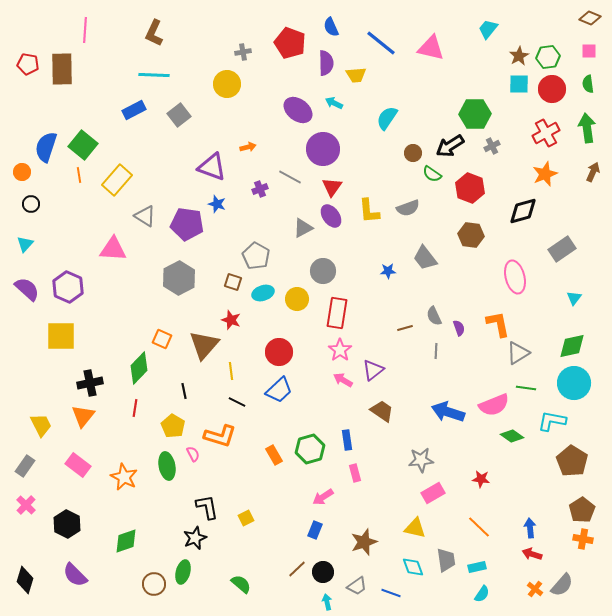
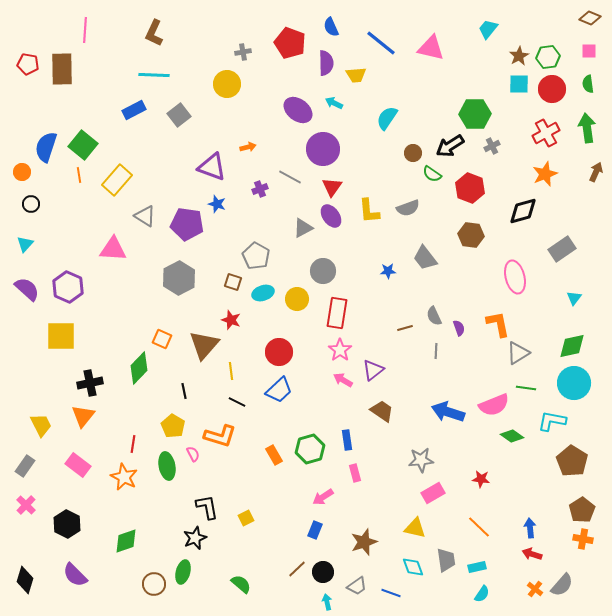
brown arrow at (593, 172): moved 3 px right
red line at (135, 408): moved 2 px left, 36 px down
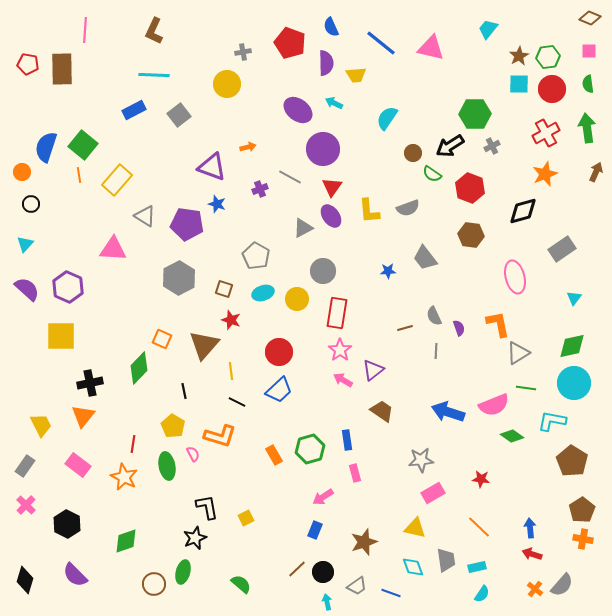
brown L-shape at (154, 33): moved 2 px up
brown square at (233, 282): moved 9 px left, 7 px down
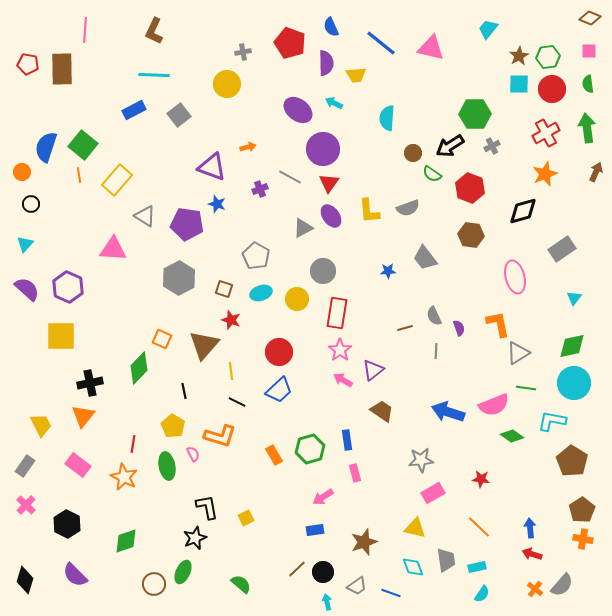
cyan semicircle at (387, 118): rotated 30 degrees counterclockwise
red triangle at (332, 187): moved 3 px left, 4 px up
cyan ellipse at (263, 293): moved 2 px left
blue rectangle at (315, 530): rotated 60 degrees clockwise
green ellipse at (183, 572): rotated 10 degrees clockwise
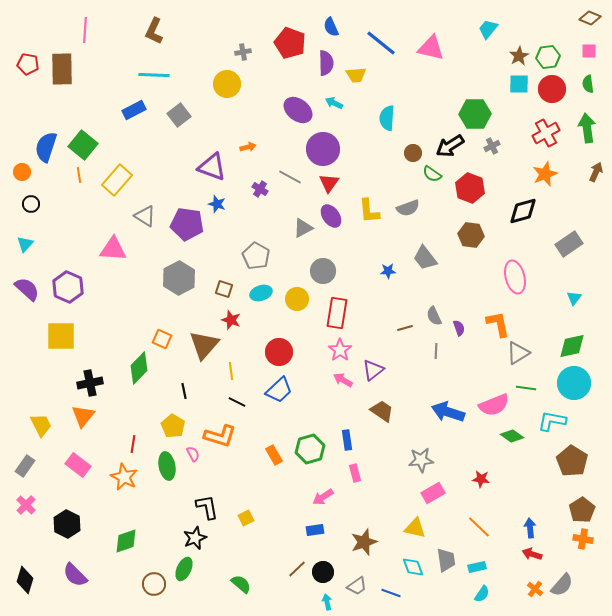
purple cross at (260, 189): rotated 35 degrees counterclockwise
gray rectangle at (562, 249): moved 7 px right, 5 px up
green ellipse at (183, 572): moved 1 px right, 3 px up
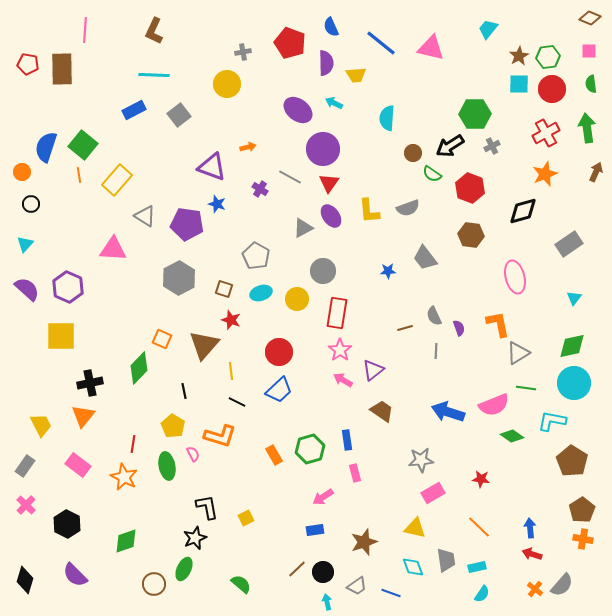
green semicircle at (588, 84): moved 3 px right
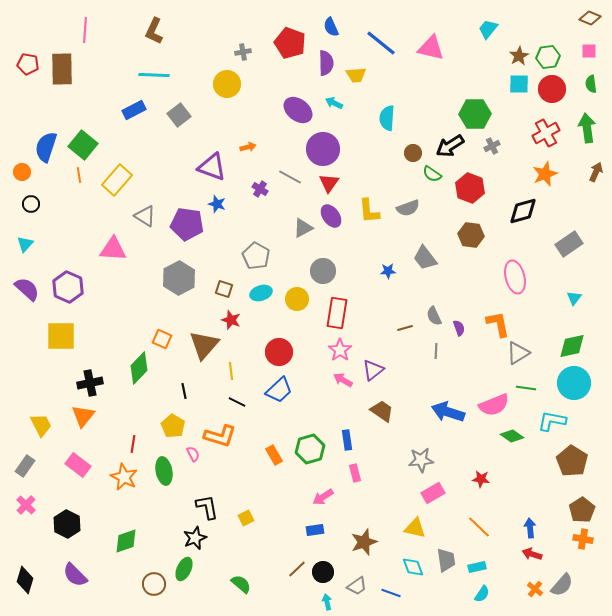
green ellipse at (167, 466): moved 3 px left, 5 px down
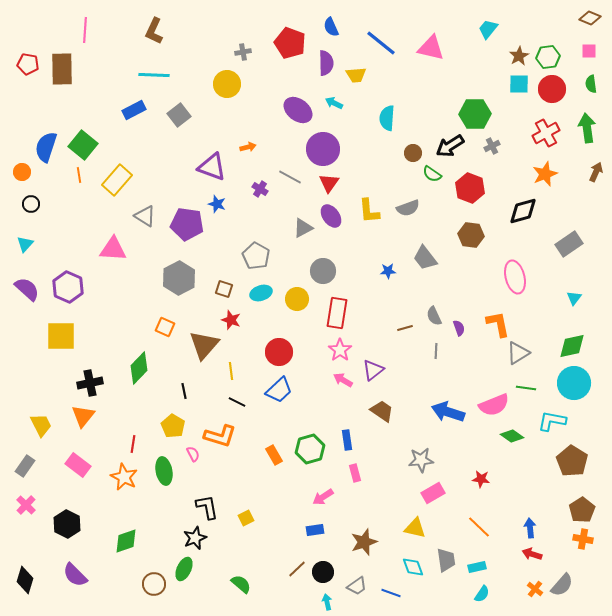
orange square at (162, 339): moved 3 px right, 12 px up
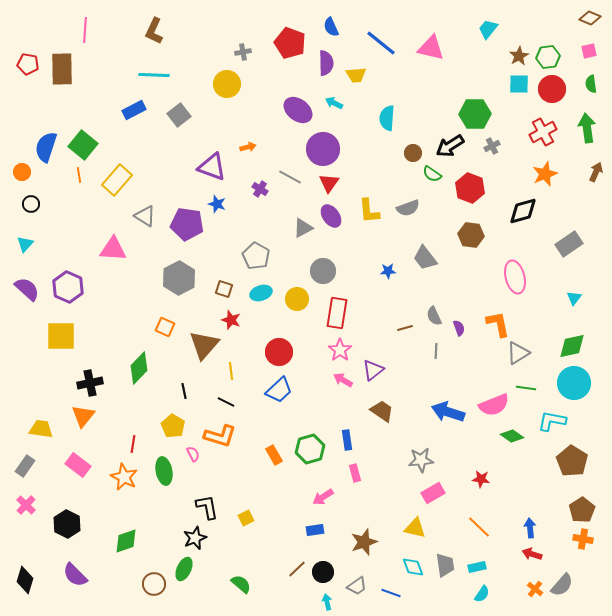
pink square at (589, 51): rotated 14 degrees counterclockwise
red cross at (546, 133): moved 3 px left, 1 px up
black line at (237, 402): moved 11 px left
yellow trapezoid at (41, 425): moved 4 px down; rotated 55 degrees counterclockwise
gray trapezoid at (446, 560): moved 1 px left, 5 px down
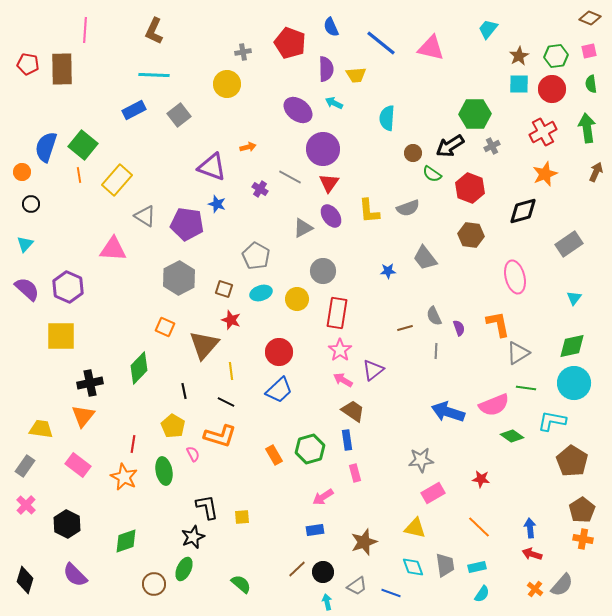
green hexagon at (548, 57): moved 8 px right, 1 px up
purple semicircle at (326, 63): moved 6 px down
brown trapezoid at (382, 411): moved 29 px left
yellow square at (246, 518): moved 4 px left, 1 px up; rotated 21 degrees clockwise
black star at (195, 538): moved 2 px left, 1 px up
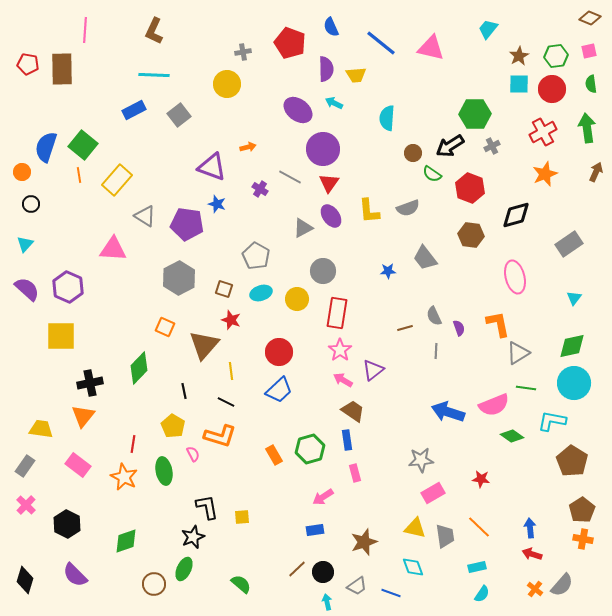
black diamond at (523, 211): moved 7 px left, 4 px down
gray trapezoid at (445, 565): moved 29 px up
